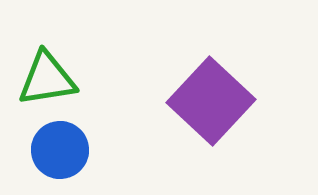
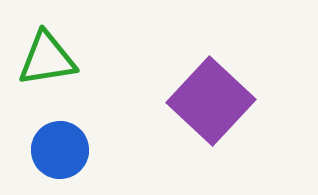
green triangle: moved 20 px up
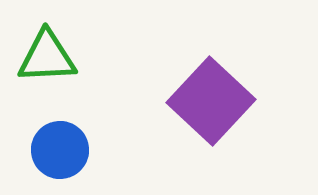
green triangle: moved 2 px up; rotated 6 degrees clockwise
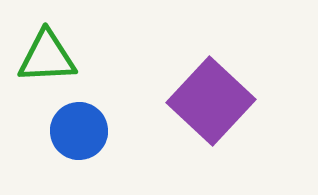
blue circle: moved 19 px right, 19 px up
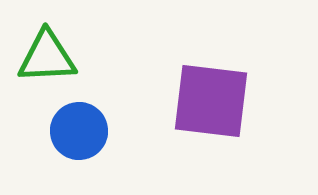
purple square: rotated 36 degrees counterclockwise
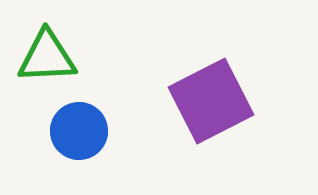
purple square: rotated 34 degrees counterclockwise
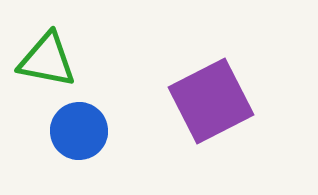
green triangle: moved 3 px down; rotated 14 degrees clockwise
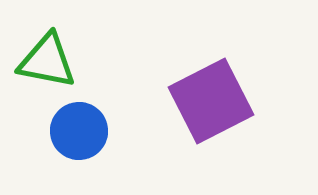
green triangle: moved 1 px down
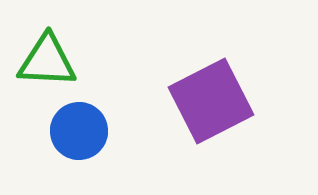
green triangle: rotated 8 degrees counterclockwise
